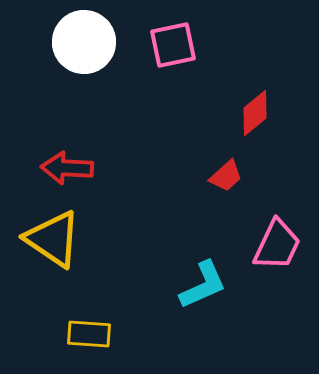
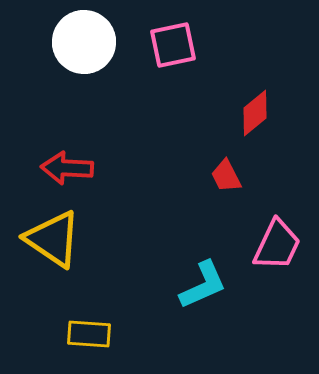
red trapezoid: rotated 105 degrees clockwise
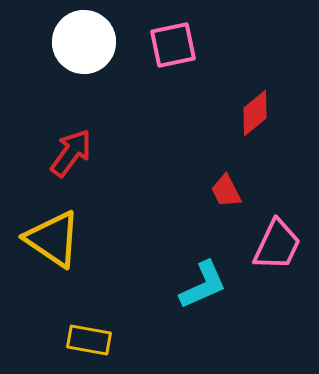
red arrow: moved 4 px right, 15 px up; rotated 123 degrees clockwise
red trapezoid: moved 15 px down
yellow rectangle: moved 6 px down; rotated 6 degrees clockwise
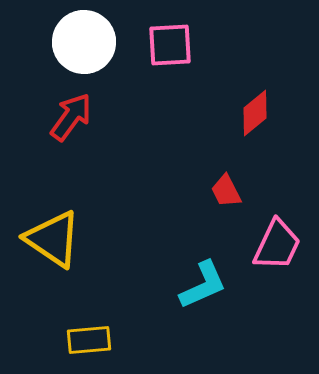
pink square: moved 3 px left; rotated 9 degrees clockwise
red arrow: moved 36 px up
yellow rectangle: rotated 15 degrees counterclockwise
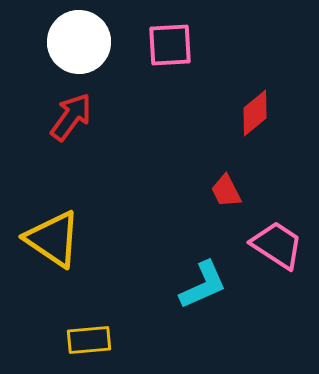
white circle: moved 5 px left
pink trapezoid: rotated 82 degrees counterclockwise
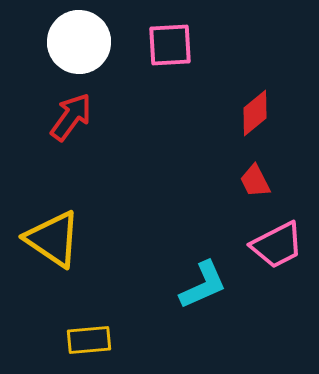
red trapezoid: moved 29 px right, 10 px up
pink trapezoid: rotated 120 degrees clockwise
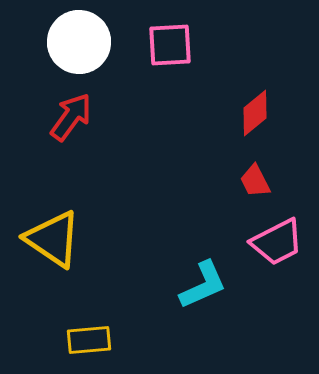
pink trapezoid: moved 3 px up
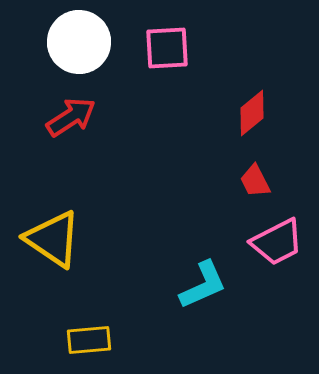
pink square: moved 3 px left, 3 px down
red diamond: moved 3 px left
red arrow: rotated 21 degrees clockwise
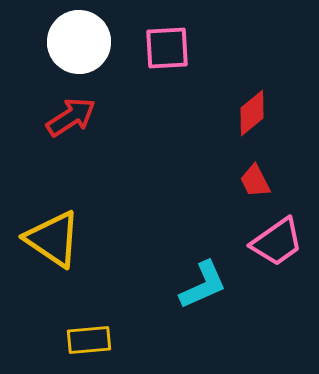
pink trapezoid: rotated 8 degrees counterclockwise
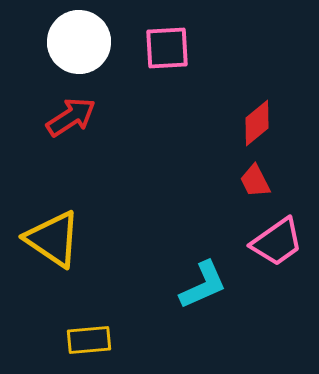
red diamond: moved 5 px right, 10 px down
